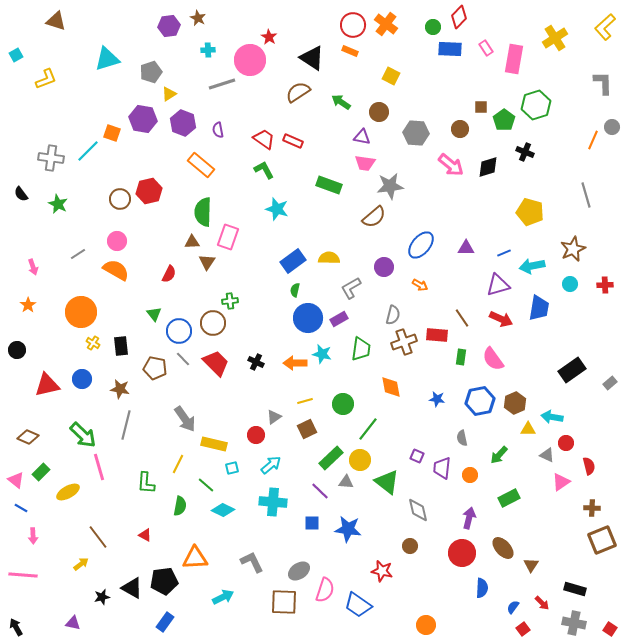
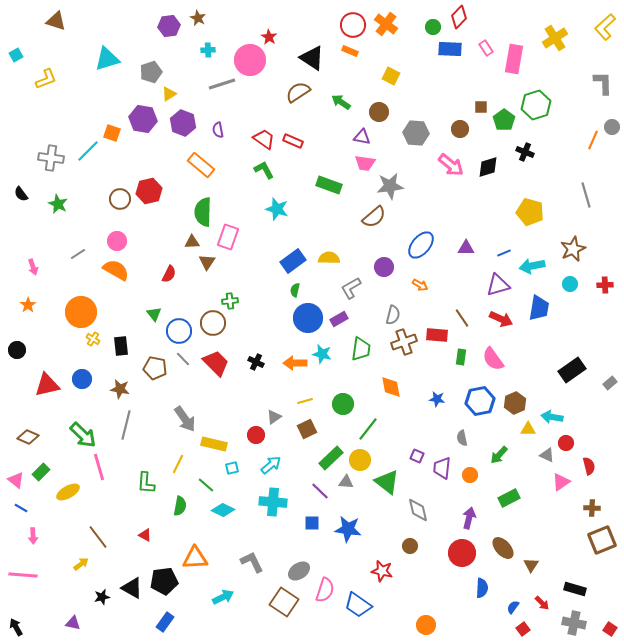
yellow cross at (93, 343): moved 4 px up
brown square at (284, 602): rotated 32 degrees clockwise
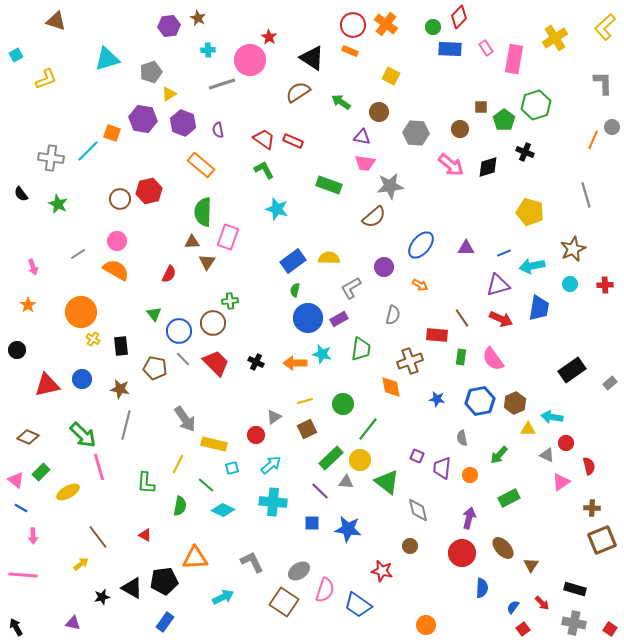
brown cross at (404, 342): moved 6 px right, 19 px down
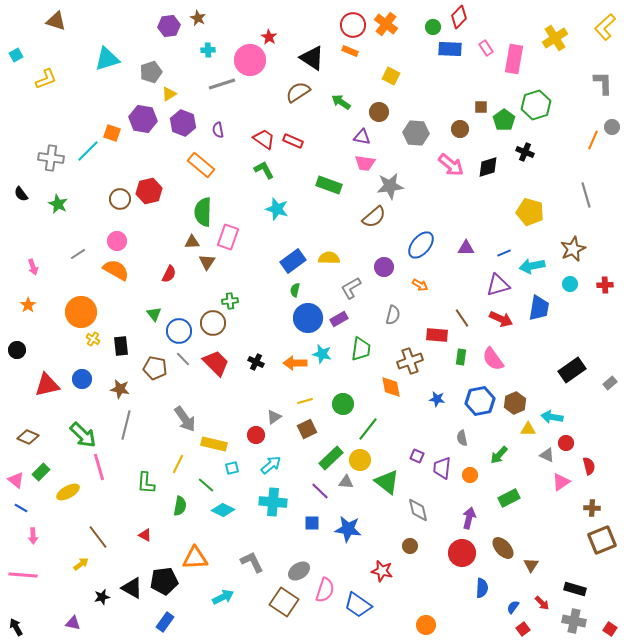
gray cross at (574, 623): moved 2 px up
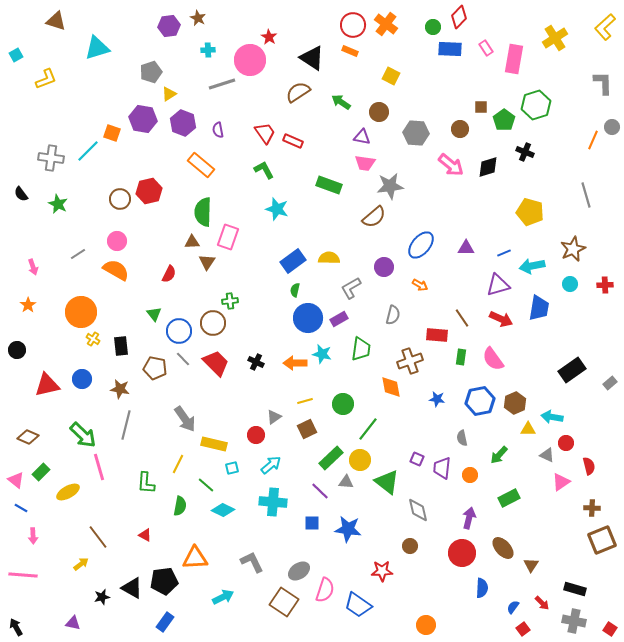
cyan triangle at (107, 59): moved 10 px left, 11 px up
red trapezoid at (264, 139): moved 1 px right, 6 px up; rotated 20 degrees clockwise
purple square at (417, 456): moved 3 px down
red star at (382, 571): rotated 15 degrees counterclockwise
